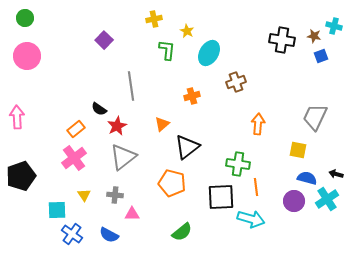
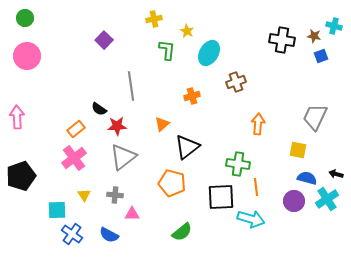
red star at (117, 126): rotated 24 degrees clockwise
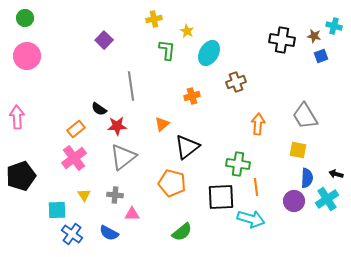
gray trapezoid at (315, 117): moved 10 px left, 1 px up; rotated 56 degrees counterclockwise
blue semicircle at (307, 178): rotated 78 degrees clockwise
blue semicircle at (109, 235): moved 2 px up
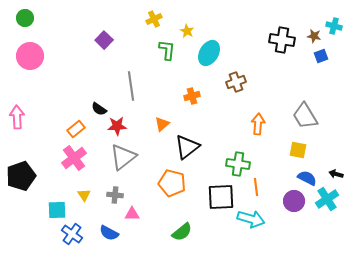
yellow cross at (154, 19): rotated 14 degrees counterclockwise
pink circle at (27, 56): moved 3 px right
blue semicircle at (307, 178): rotated 66 degrees counterclockwise
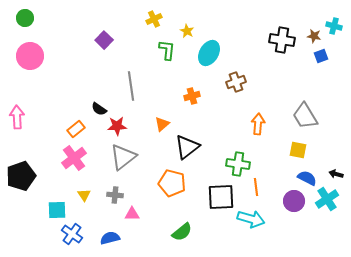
blue semicircle at (109, 233): moved 1 px right, 5 px down; rotated 138 degrees clockwise
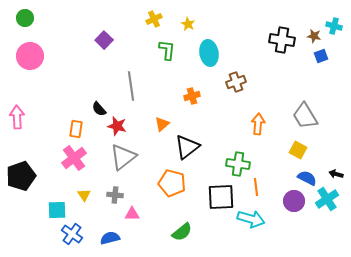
yellow star at (187, 31): moved 1 px right, 7 px up
cyan ellipse at (209, 53): rotated 40 degrees counterclockwise
black semicircle at (99, 109): rotated 14 degrees clockwise
red star at (117, 126): rotated 18 degrees clockwise
orange rectangle at (76, 129): rotated 42 degrees counterclockwise
yellow square at (298, 150): rotated 18 degrees clockwise
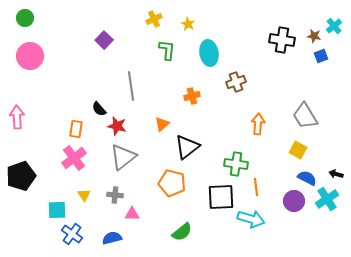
cyan cross at (334, 26): rotated 35 degrees clockwise
green cross at (238, 164): moved 2 px left
blue semicircle at (110, 238): moved 2 px right
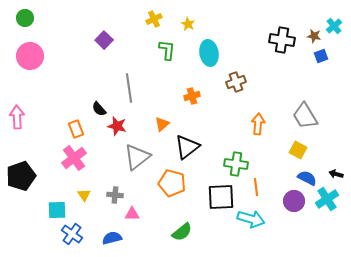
gray line at (131, 86): moved 2 px left, 2 px down
orange rectangle at (76, 129): rotated 30 degrees counterclockwise
gray triangle at (123, 157): moved 14 px right
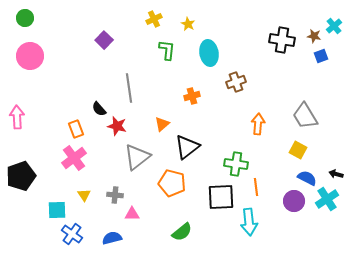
cyan arrow at (251, 219): moved 2 px left, 3 px down; rotated 68 degrees clockwise
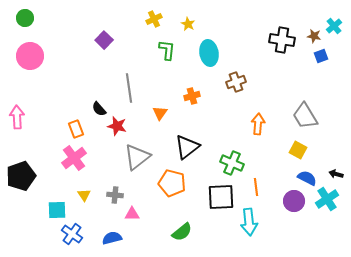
orange triangle at (162, 124): moved 2 px left, 11 px up; rotated 14 degrees counterclockwise
green cross at (236, 164): moved 4 px left, 1 px up; rotated 15 degrees clockwise
